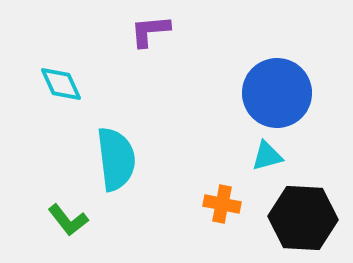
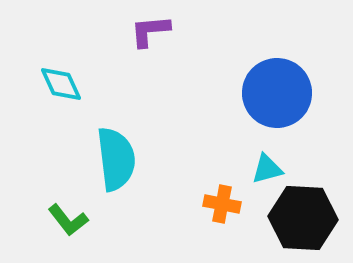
cyan triangle: moved 13 px down
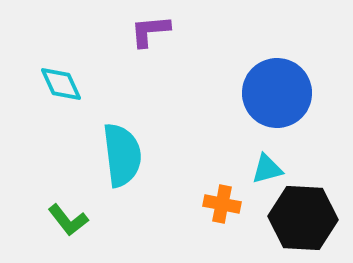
cyan semicircle: moved 6 px right, 4 px up
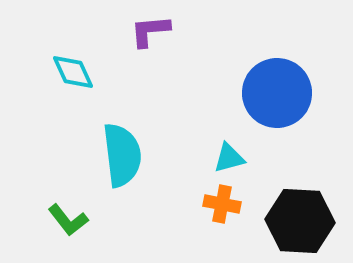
cyan diamond: moved 12 px right, 12 px up
cyan triangle: moved 38 px left, 11 px up
black hexagon: moved 3 px left, 3 px down
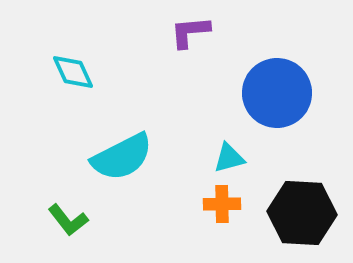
purple L-shape: moved 40 px right, 1 px down
cyan semicircle: moved 2 px down; rotated 70 degrees clockwise
orange cross: rotated 12 degrees counterclockwise
black hexagon: moved 2 px right, 8 px up
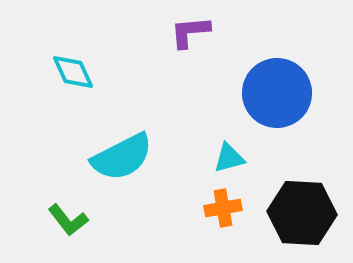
orange cross: moved 1 px right, 4 px down; rotated 9 degrees counterclockwise
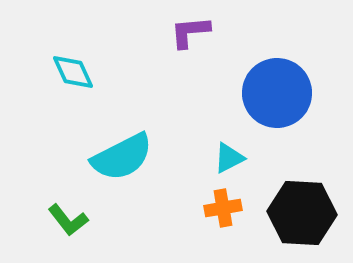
cyan triangle: rotated 12 degrees counterclockwise
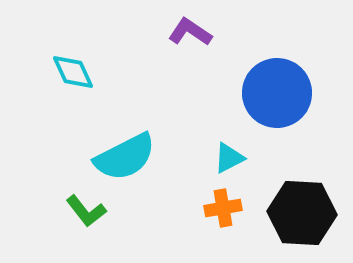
purple L-shape: rotated 39 degrees clockwise
cyan semicircle: moved 3 px right
green L-shape: moved 18 px right, 9 px up
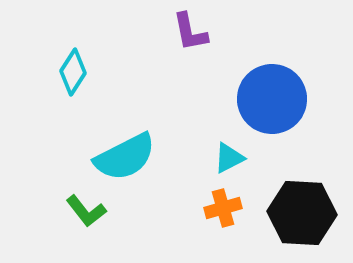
purple L-shape: rotated 135 degrees counterclockwise
cyan diamond: rotated 57 degrees clockwise
blue circle: moved 5 px left, 6 px down
orange cross: rotated 6 degrees counterclockwise
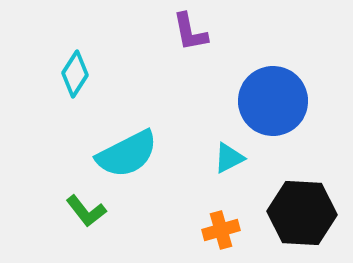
cyan diamond: moved 2 px right, 2 px down
blue circle: moved 1 px right, 2 px down
cyan semicircle: moved 2 px right, 3 px up
orange cross: moved 2 px left, 22 px down
